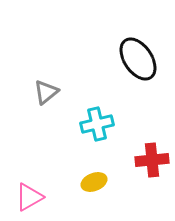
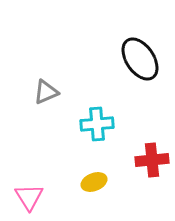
black ellipse: moved 2 px right
gray triangle: rotated 16 degrees clockwise
cyan cross: rotated 8 degrees clockwise
pink triangle: rotated 32 degrees counterclockwise
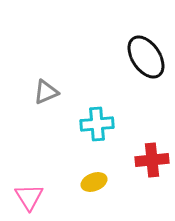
black ellipse: moved 6 px right, 2 px up
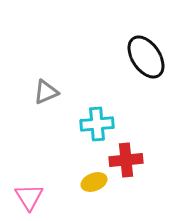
red cross: moved 26 px left
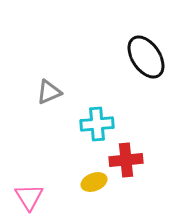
gray triangle: moved 3 px right
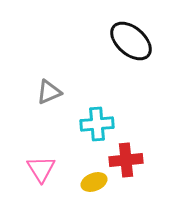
black ellipse: moved 15 px left, 16 px up; rotated 15 degrees counterclockwise
pink triangle: moved 12 px right, 28 px up
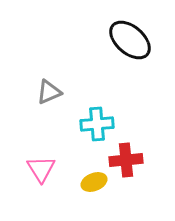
black ellipse: moved 1 px left, 1 px up
